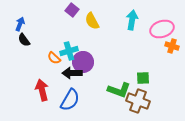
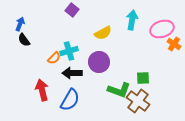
yellow semicircle: moved 11 px right, 12 px down; rotated 90 degrees counterclockwise
orange cross: moved 2 px right, 2 px up; rotated 16 degrees clockwise
orange semicircle: rotated 88 degrees counterclockwise
purple circle: moved 16 px right
brown cross: rotated 15 degrees clockwise
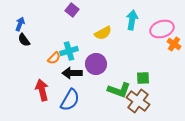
purple circle: moved 3 px left, 2 px down
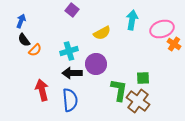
blue arrow: moved 1 px right, 3 px up
yellow semicircle: moved 1 px left
orange semicircle: moved 19 px left, 8 px up
green L-shape: rotated 100 degrees counterclockwise
blue semicircle: rotated 35 degrees counterclockwise
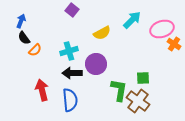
cyan arrow: rotated 36 degrees clockwise
black semicircle: moved 2 px up
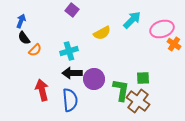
purple circle: moved 2 px left, 15 px down
green L-shape: moved 2 px right
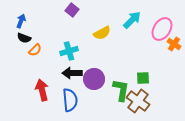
pink ellipse: rotated 40 degrees counterclockwise
black semicircle: rotated 32 degrees counterclockwise
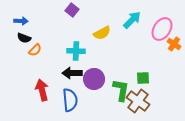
blue arrow: rotated 72 degrees clockwise
cyan cross: moved 7 px right; rotated 18 degrees clockwise
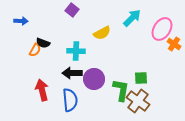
cyan arrow: moved 2 px up
black semicircle: moved 19 px right, 5 px down
orange semicircle: rotated 16 degrees counterclockwise
green square: moved 2 px left
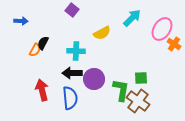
black semicircle: rotated 96 degrees clockwise
blue semicircle: moved 2 px up
